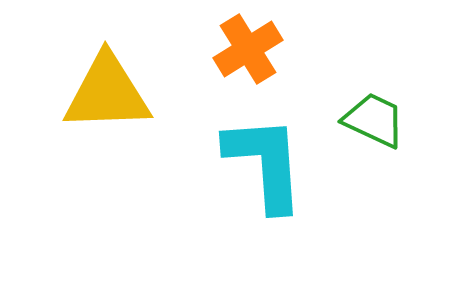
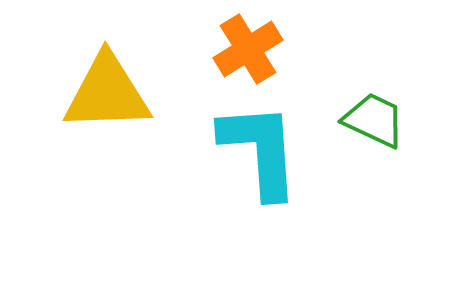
cyan L-shape: moved 5 px left, 13 px up
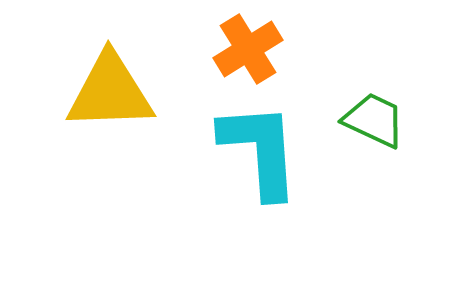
yellow triangle: moved 3 px right, 1 px up
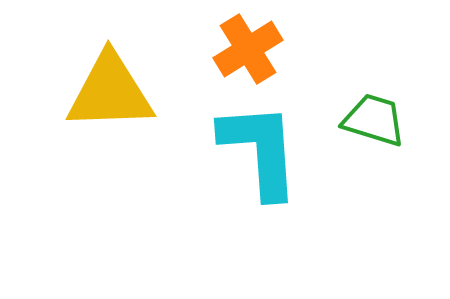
green trapezoid: rotated 8 degrees counterclockwise
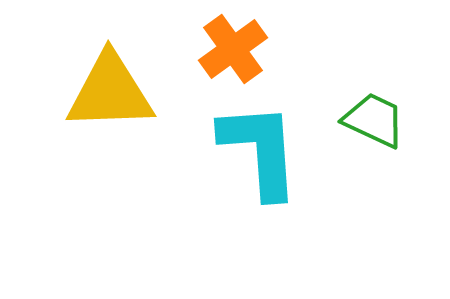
orange cross: moved 15 px left; rotated 4 degrees counterclockwise
green trapezoid: rotated 8 degrees clockwise
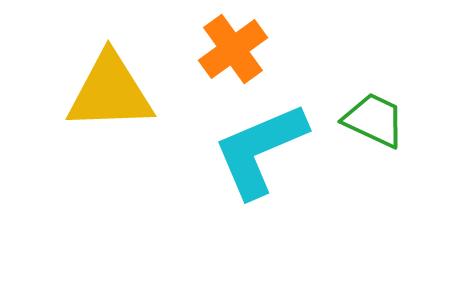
cyan L-shape: rotated 109 degrees counterclockwise
